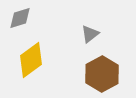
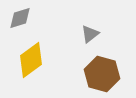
brown hexagon: rotated 16 degrees counterclockwise
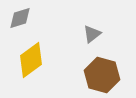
gray triangle: moved 2 px right
brown hexagon: moved 1 px down
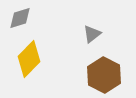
yellow diamond: moved 2 px left, 1 px up; rotated 9 degrees counterclockwise
brown hexagon: moved 2 px right; rotated 12 degrees clockwise
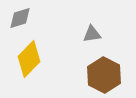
gray triangle: rotated 30 degrees clockwise
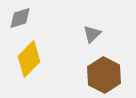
gray triangle: rotated 36 degrees counterclockwise
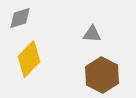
gray triangle: rotated 48 degrees clockwise
brown hexagon: moved 2 px left
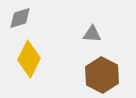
yellow diamond: rotated 18 degrees counterclockwise
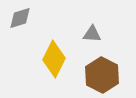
yellow diamond: moved 25 px right
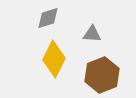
gray diamond: moved 28 px right
brown hexagon: rotated 12 degrees clockwise
